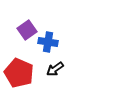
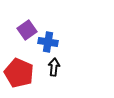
black arrow: moved 1 px left, 2 px up; rotated 132 degrees clockwise
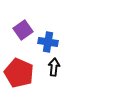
purple square: moved 4 px left
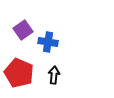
black arrow: moved 8 px down
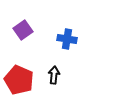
blue cross: moved 19 px right, 3 px up
red pentagon: moved 7 px down
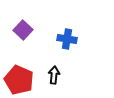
purple square: rotated 12 degrees counterclockwise
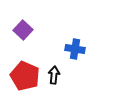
blue cross: moved 8 px right, 10 px down
red pentagon: moved 6 px right, 4 px up
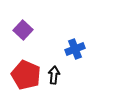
blue cross: rotated 30 degrees counterclockwise
red pentagon: moved 1 px right, 1 px up
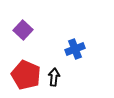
black arrow: moved 2 px down
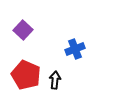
black arrow: moved 1 px right, 3 px down
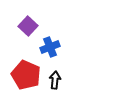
purple square: moved 5 px right, 4 px up
blue cross: moved 25 px left, 2 px up
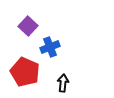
red pentagon: moved 1 px left, 3 px up
black arrow: moved 8 px right, 3 px down
